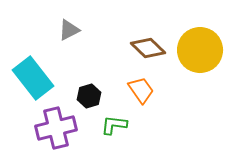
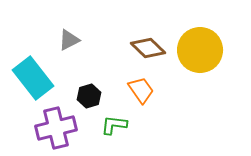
gray triangle: moved 10 px down
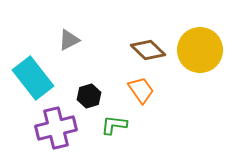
brown diamond: moved 2 px down
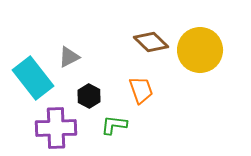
gray triangle: moved 17 px down
brown diamond: moved 3 px right, 8 px up
orange trapezoid: rotated 16 degrees clockwise
black hexagon: rotated 15 degrees counterclockwise
purple cross: rotated 12 degrees clockwise
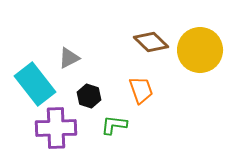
gray triangle: moved 1 px down
cyan rectangle: moved 2 px right, 6 px down
black hexagon: rotated 10 degrees counterclockwise
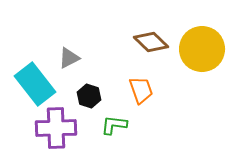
yellow circle: moved 2 px right, 1 px up
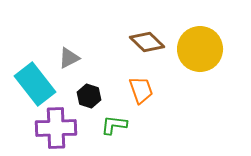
brown diamond: moved 4 px left
yellow circle: moved 2 px left
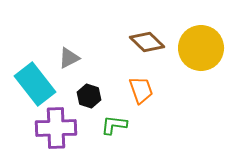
yellow circle: moved 1 px right, 1 px up
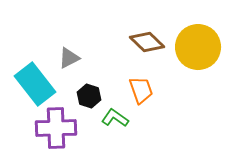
yellow circle: moved 3 px left, 1 px up
green L-shape: moved 1 px right, 7 px up; rotated 28 degrees clockwise
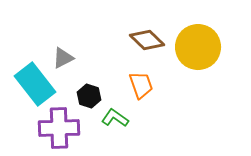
brown diamond: moved 2 px up
gray triangle: moved 6 px left
orange trapezoid: moved 5 px up
purple cross: moved 3 px right
